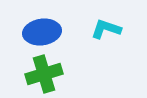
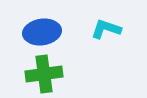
green cross: rotated 9 degrees clockwise
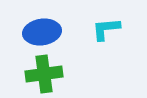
cyan L-shape: rotated 24 degrees counterclockwise
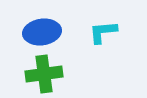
cyan L-shape: moved 3 px left, 3 px down
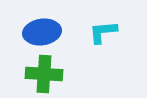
green cross: rotated 12 degrees clockwise
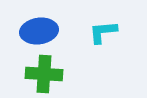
blue ellipse: moved 3 px left, 1 px up
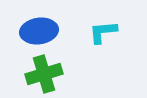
green cross: rotated 21 degrees counterclockwise
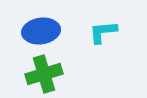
blue ellipse: moved 2 px right
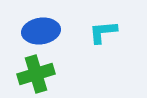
green cross: moved 8 px left
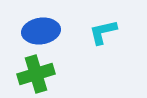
cyan L-shape: rotated 8 degrees counterclockwise
